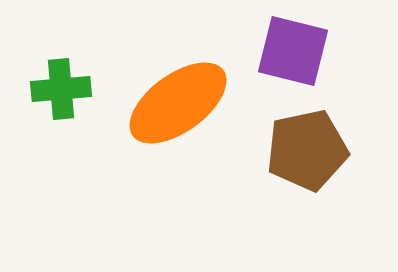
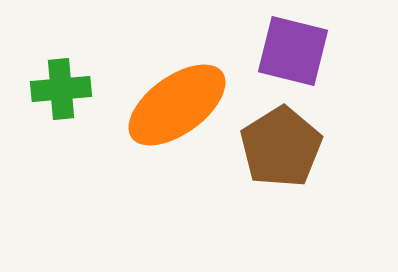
orange ellipse: moved 1 px left, 2 px down
brown pentagon: moved 26 px left, 3 px up; rotated 20 degrees counterclockwise
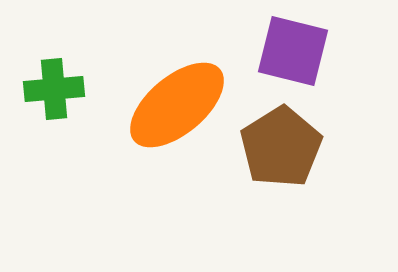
green cross: moved 7 px left
orange ellipse: rotated 4 degrees counterclockwise
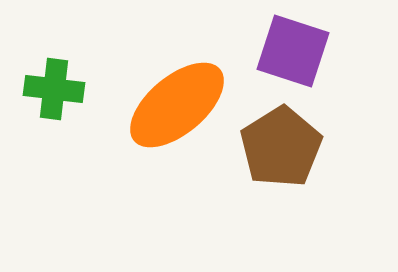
purple square: rotated 4 degrees clockwise
green cross: rotated 12 degrees clockwise
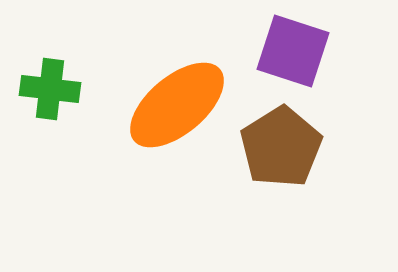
green cross: moved 4 px left
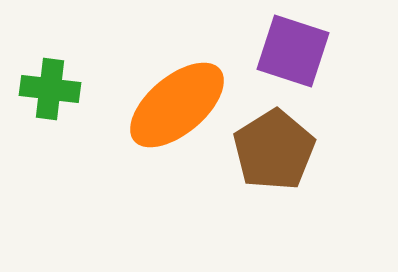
brown pentagon: moved 7 px left, 3 px down
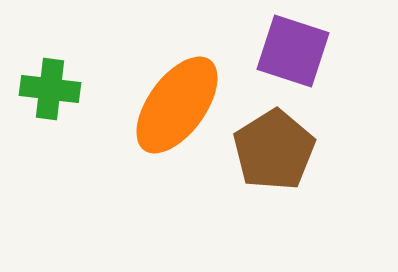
orange ellipse: rotated 14 degrees counterclockwise
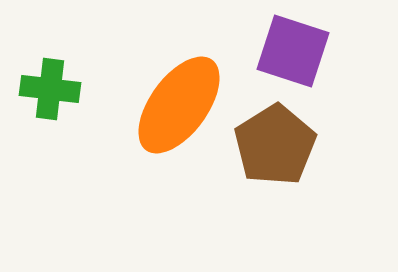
orange ellipse: moved 2 px right
brown pentagon: moved 1 px right, 5 px up
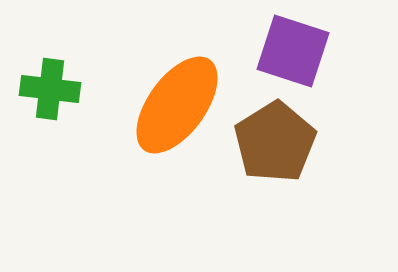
orange ellipse: moved 2 px left
brown pentagon: moved 3 px up
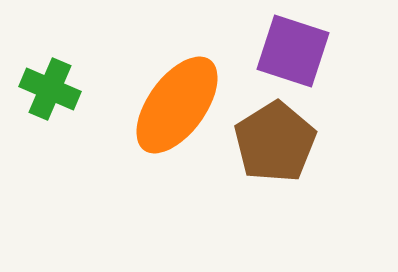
green cross: rotated 16 degrees clockwise
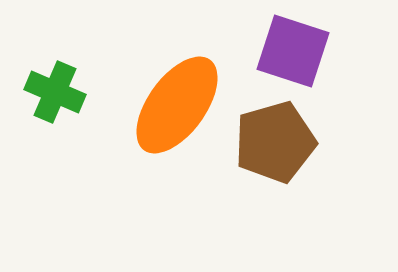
green cross: moved 5 px right, 3 px down
brown pentagon: rotated 16 degrees clockwise
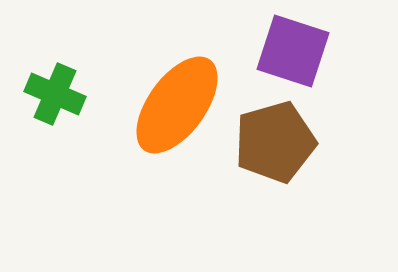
green cross: moved 2 px down
